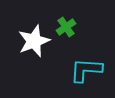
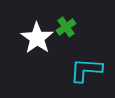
white star: moved 3 px right, 3 px up; rotated 16 degrees counterclockwise
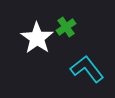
cyan L-shape: moved 1 px right, 1 px up; rotated 48 degrees clockwise
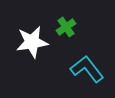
white star: moved 5 px left, 4 px down; rotated 28 degrees clockwise
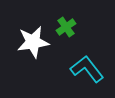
white star: moved 1 px right
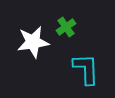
cyan L-shape: moved 1 px left; rotated 36 degrees clockwise
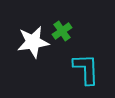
green cross: moved 4 px left, 4 px down
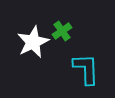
white star: rotated 16 degrees counterclockwise
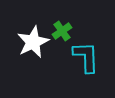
cyan L-shape: moved 12 px up
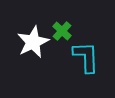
green cross: rotated 12 degrees counterclockwise
